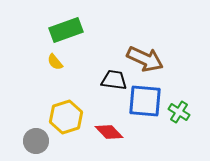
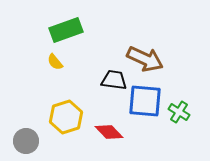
gray circle: moved 10 px left
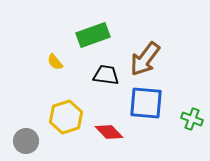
green rectangle: moved 27 px right, 5 px down
brown arrow: rotated 102 degrees clockwise
black trapezoid: moved 8 px left, 5 px up
blue square: moved 1 px right, 2 px down
green cross: moved 13 px right, 7 px down; rotated 10 degrees counterclockwise
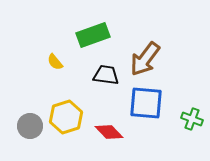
gray circle: moved 4 px right, 15 px up
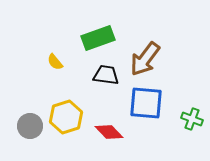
green rectangle: moved 5 px right, 3 px down
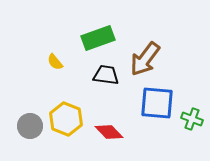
blue square: moved 11 px right
yellow hexagon: moved 2 px down; rotated 20 degrees counterclockwise
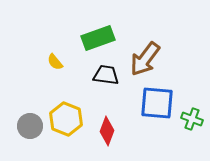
red diamond: moved 2 px left, 1 px up; rotated 64 degrees clockwise
